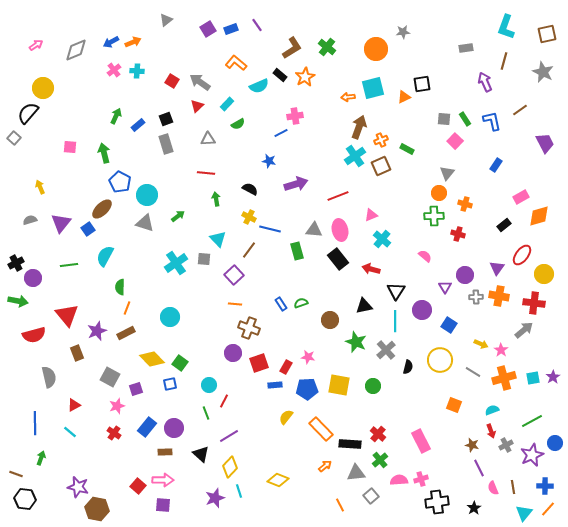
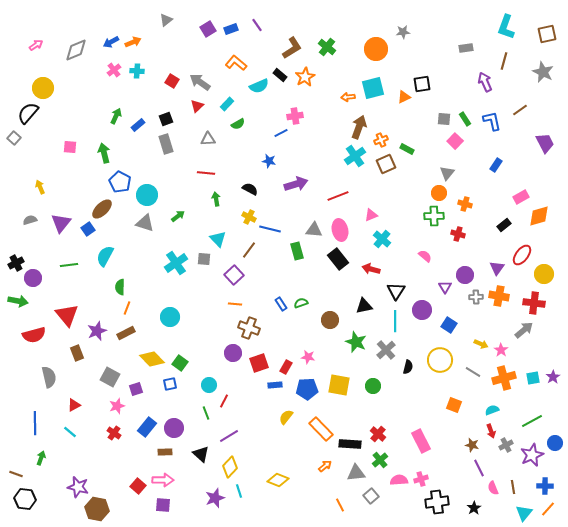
brown square at (381, 166): moved 5 px right, 2 px up
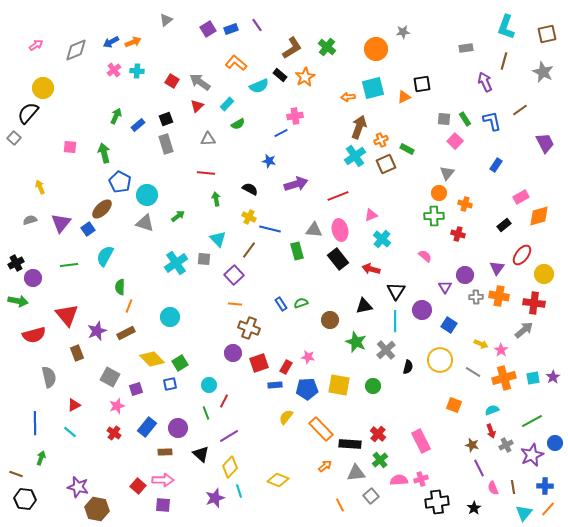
orange line at (127, 308): moved 2 px right, 2 px up
green square at (180, 363): rotated 21 degrees clockwise
purple circle at (174, 428): moved 4 px right
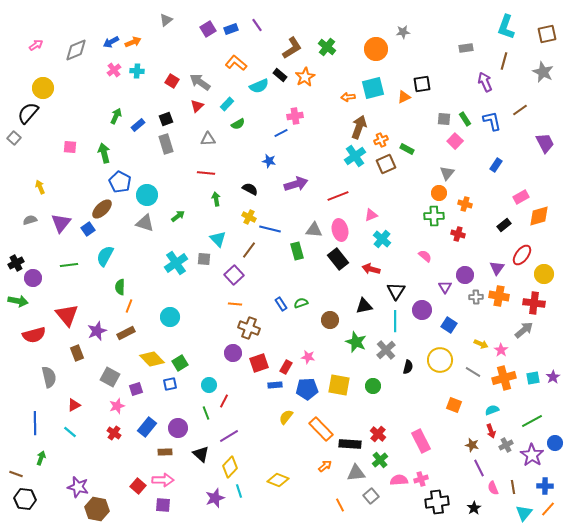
purple star at (532, 455): rotated 15 degrees counterclockwise
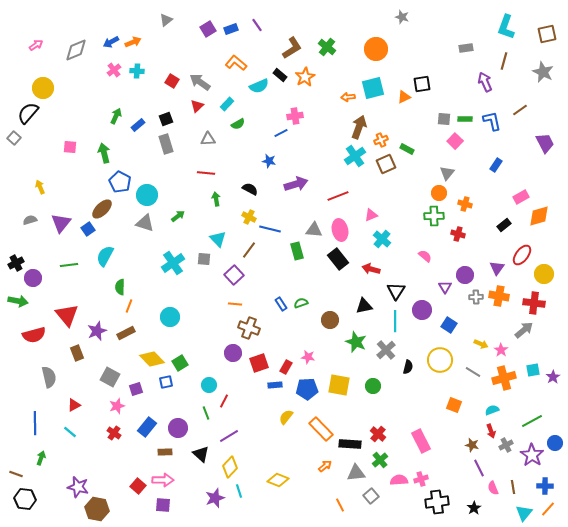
gray star at (403, 32): moved 1 px left, 15 px up; rotated 24 degrees clockwise
green rectangle at (465, 119): rotated 56 degrees counterclockwise
cyan cross at (176, 263): moved 3 px left
cyan square at (533, 378): moved 8 px up
blue square at (170, 384): moved 4 px left, 2 px up
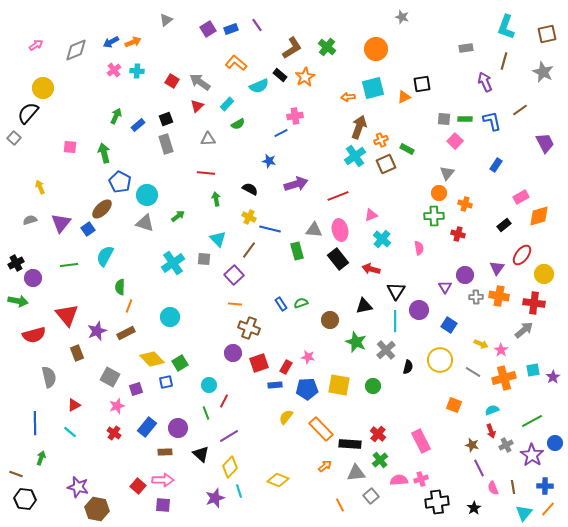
pink semicircle at (425, 256): moved 6 px left, 8 px up; rotated 40 degrees clockwise
purple circle at (422, 310): moved 3 px left
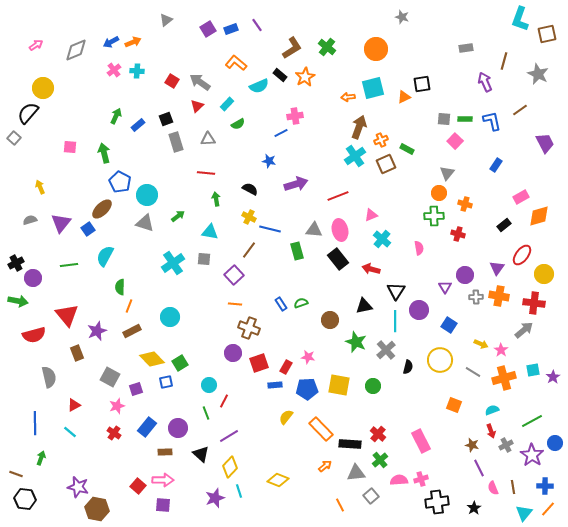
cyan L-shape at (506, 27): moved 14 px right, 8 px up
gray star at (543, 72): moved 5 px left, 2 px down
gray rectangle at (166, 144): moved 10 px right, 2 px up
cyan triangle at (218, 239): moved 8 px left, 7 px up; rotated 36 degrees counterclockwise
brown rectangle at (126, 333): moved 6 px right, 2 px up
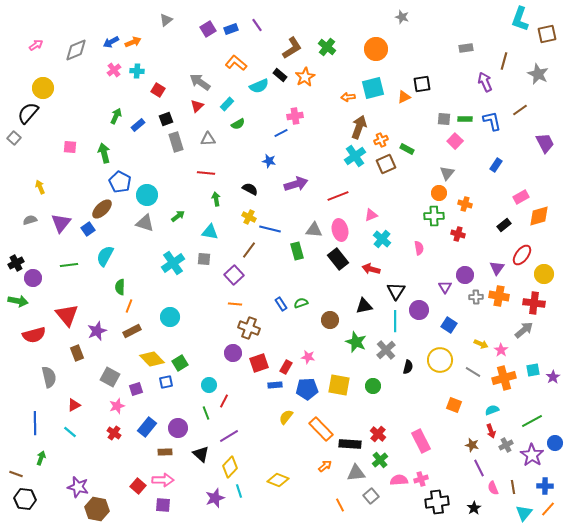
red square at (172, 81): moved 14 px left, 9 px down
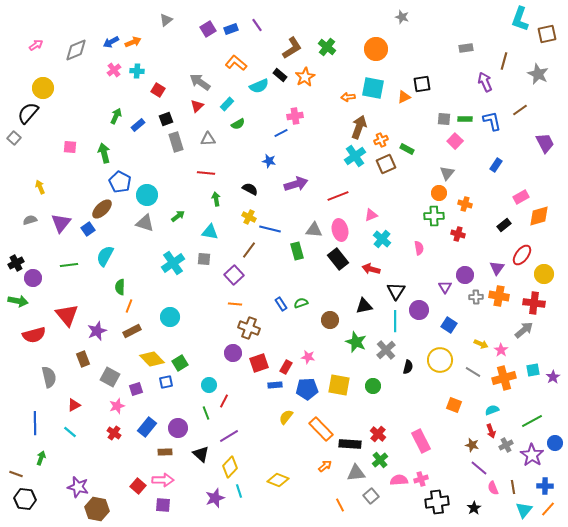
cyan square at (373, 88): rotated 25 degrees clockwise
brown rectangle at (77, 353): moved 6 px right, 6 px down
purple line at (479, 468): rotated 24 degrees counterclockwise
cyan triangle at (524, 513): moved 3 px up
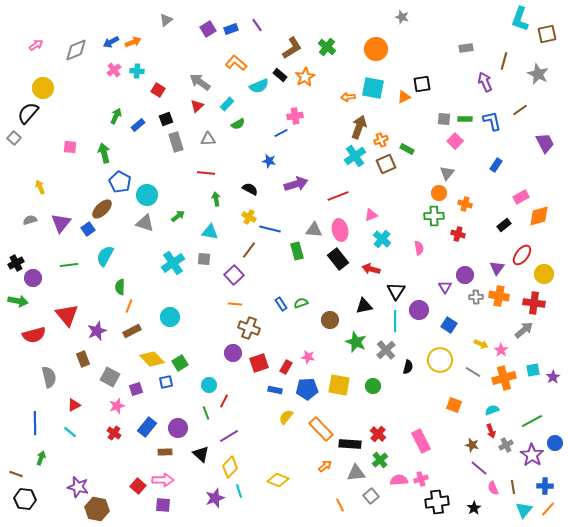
blue rectangle at (275, 385): moved 5 px down; rotated 16 degrees clockwise
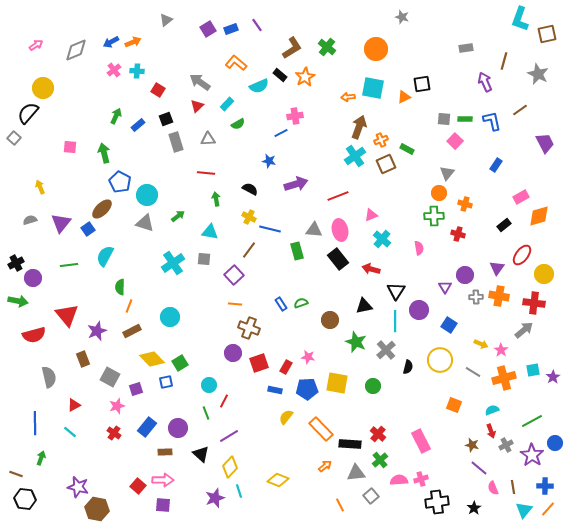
yellow square at (339, 385): moved 2 px left, 2 px up
